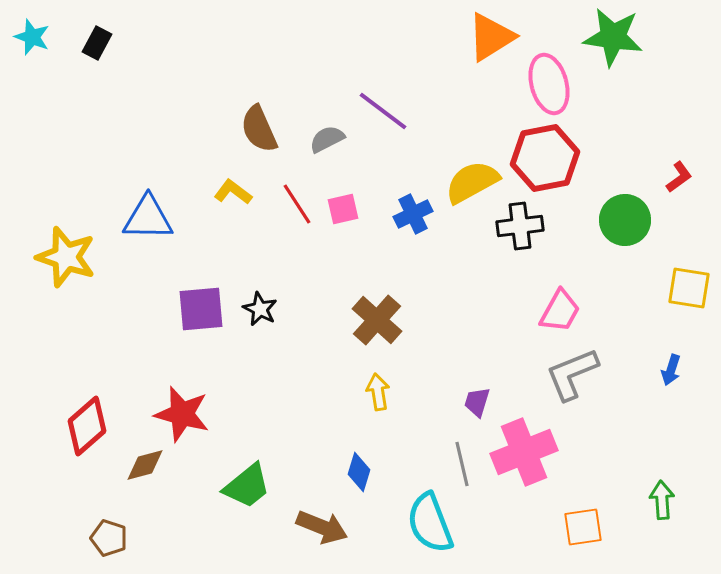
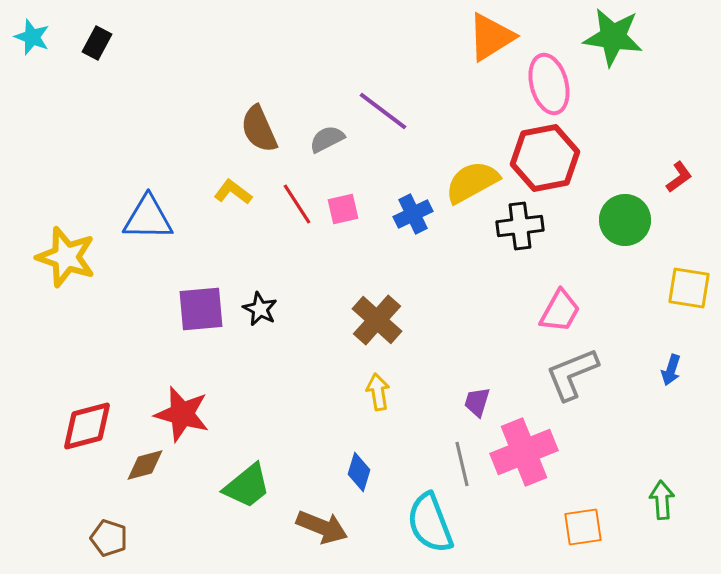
red diamond: rotated 26 degrees clockwise
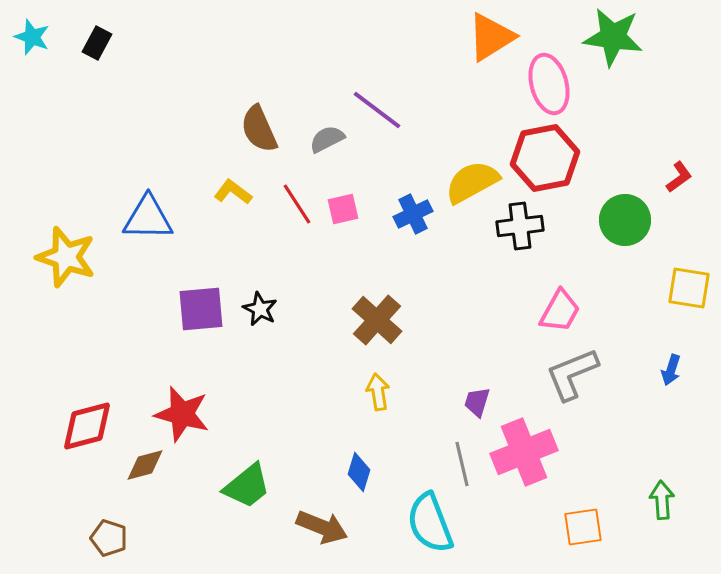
purple line: moved 6 px left, 1 px up
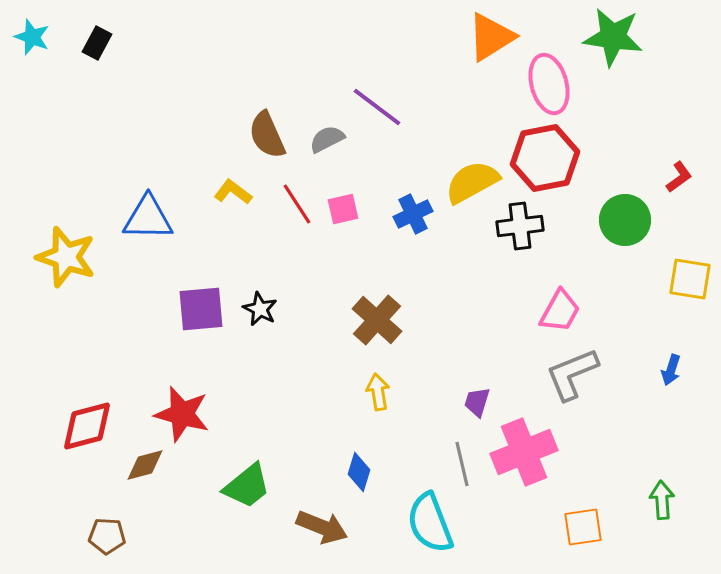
purple line: moved 3 px up
brown semicircle: moved 8 px right, 6 px down
yellow square: moved 1 px right, 9 px up
brown pentagon: moved 2 px left, 2 px up; rotated 15 degrees counterclockwise
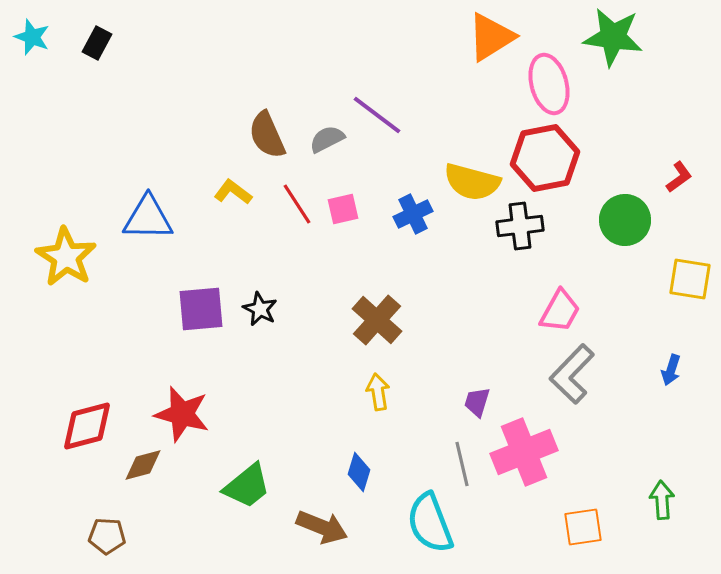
purple line: moved 8 px down
yellow semicircle: rotated 136 degrees counterclockwise
yellow star: rotated 14 degrees clockwise
gray L-shape: rotated 24 degrees counterclockwise
brown diamond: moved 2 px left
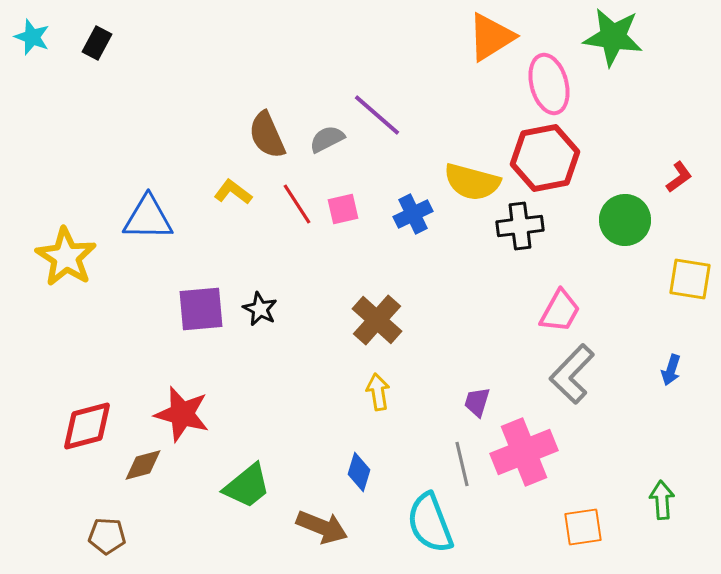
purple line: rotated 4 degrees clockwise
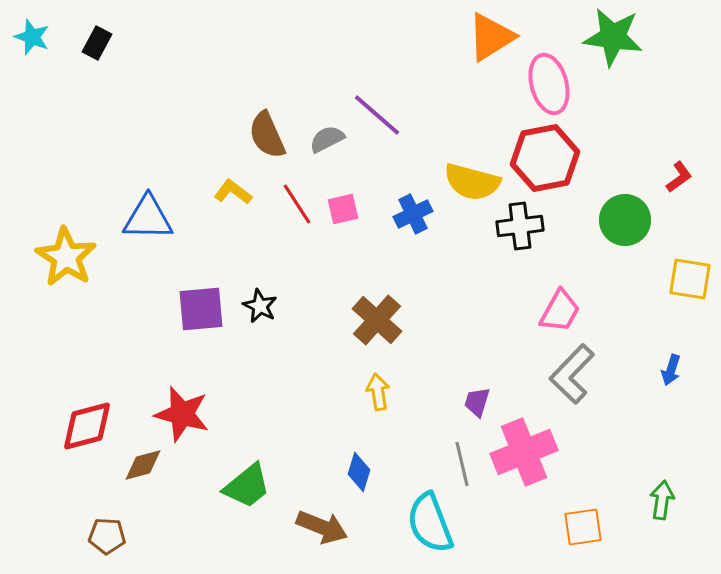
black star: moved 3 px up
green arrow: rotated 12 degrees clockwise
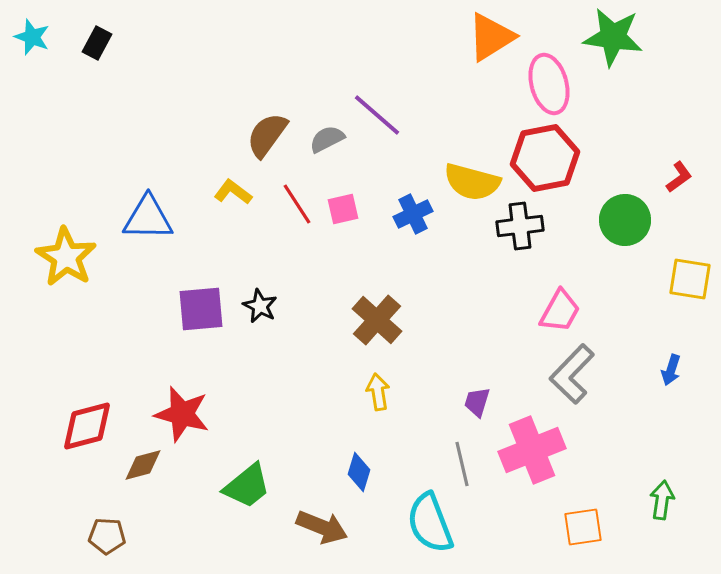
brown semicircle: rotated 60 degrees clockwise
pink cross: moved 8 px right, 2 px up
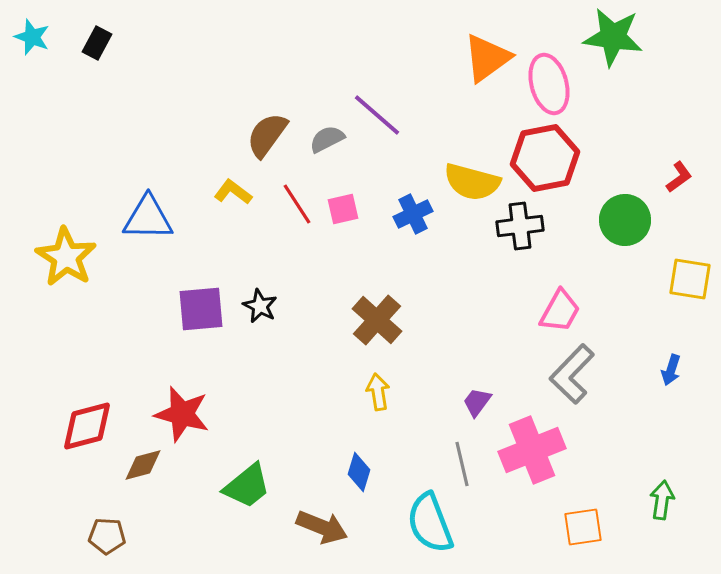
orange triangle: moved 4 px left, 21 px down; rotated 4 degrees counterclockwise
purple trapezoid: rotated 20 degrees clockwise
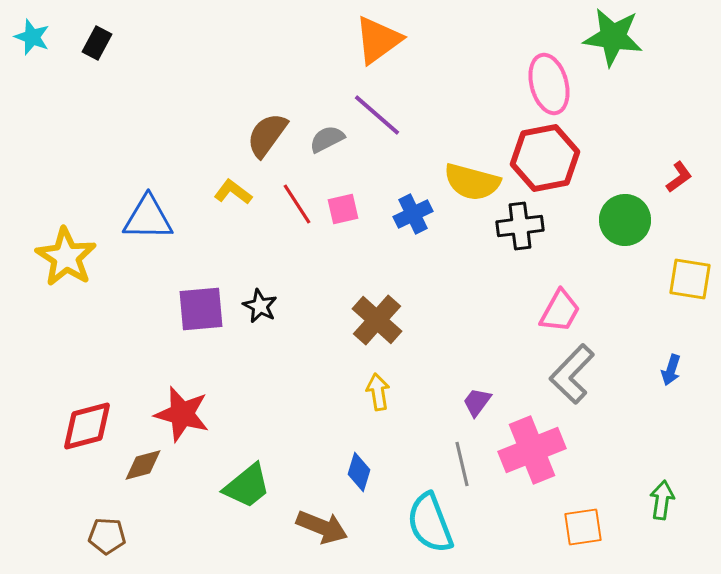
orange triangle: moved 109 px left, 18 px up
